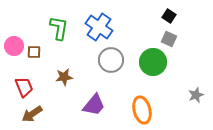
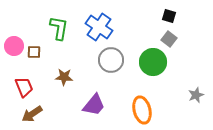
black square: rotated 16 degrees counterclockwise
gray square: rotated 14 degrees clockwise
brown star: rotated 12 degrees clockwise
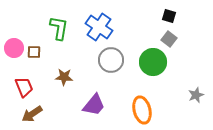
pink circle: moved 2 px down
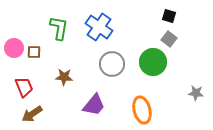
gray circle: moved 1 px right, 4 px down
gray star: moved 2 px up; rotated 28 degrees clockwise
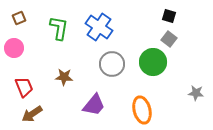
brown square: moved 15 px left, 34 px up; rotated 24 degrees counterclockwise
